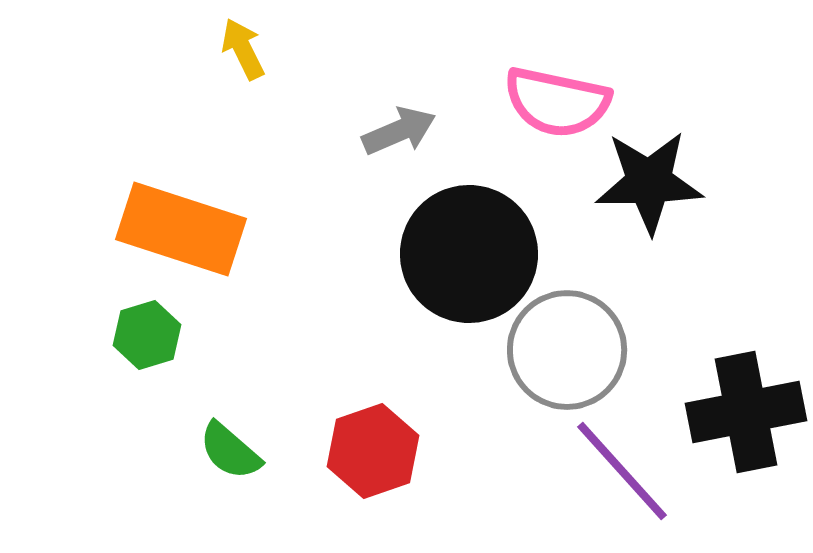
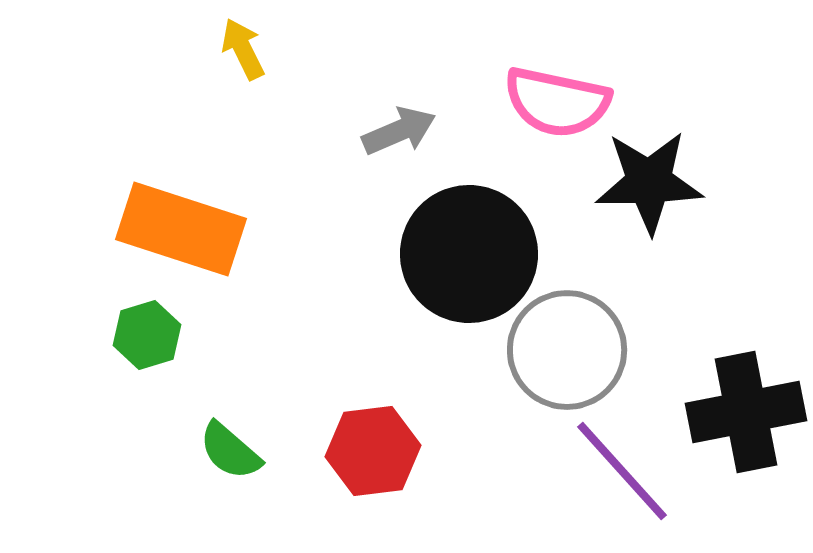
red hexagon: rotated 12 degrees clockwise
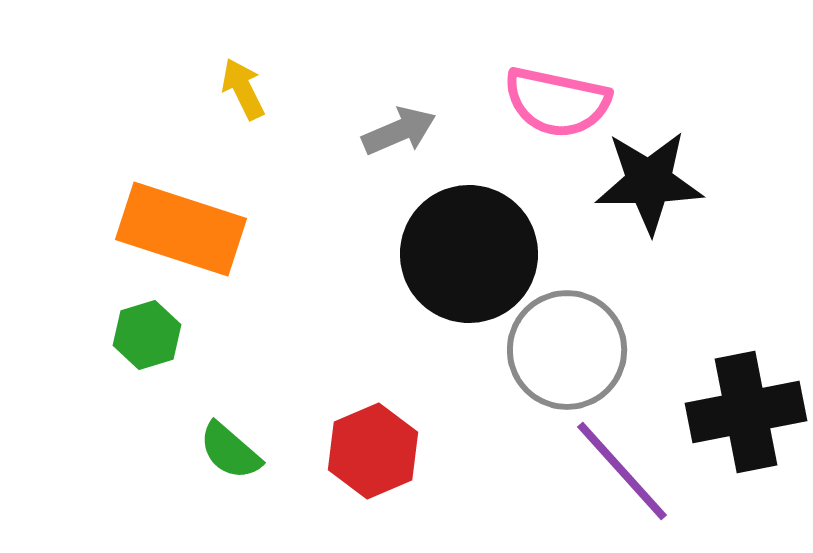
yellow arrow: moved 40 px down
red hexagon: rotated 16 degrees counterclockwise
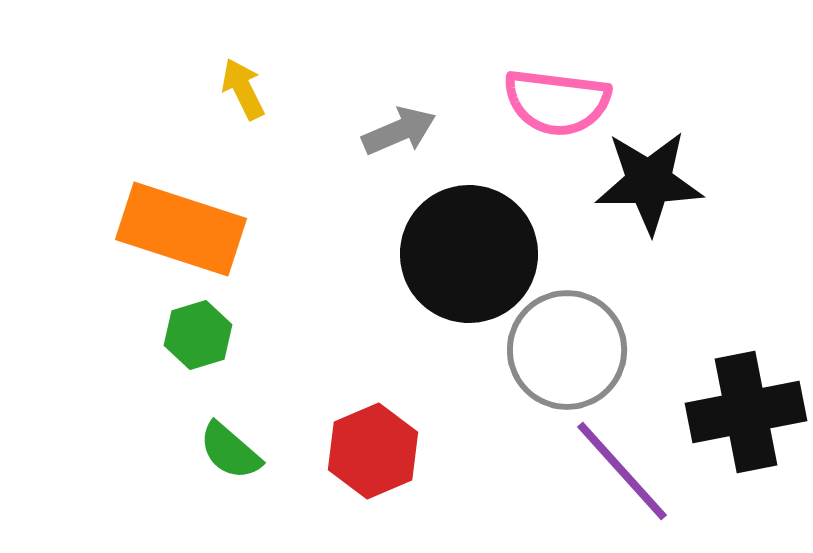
pink semicircle: rotated 5 degrees counterclockwise
green hexagon: moved 51 px right
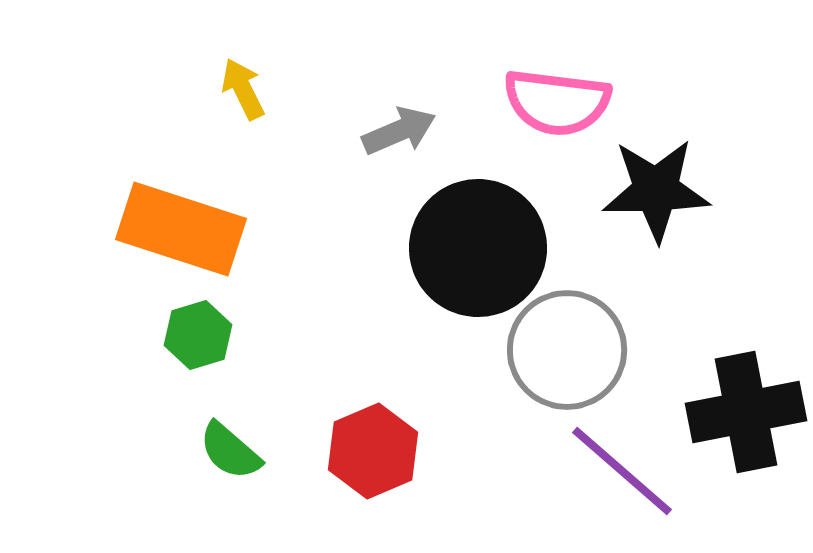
black star: moved 7 px right, 8 px down
black circle: moved 9 px right, 6 px up
purple line: rotated 7 degrees counterclockwise
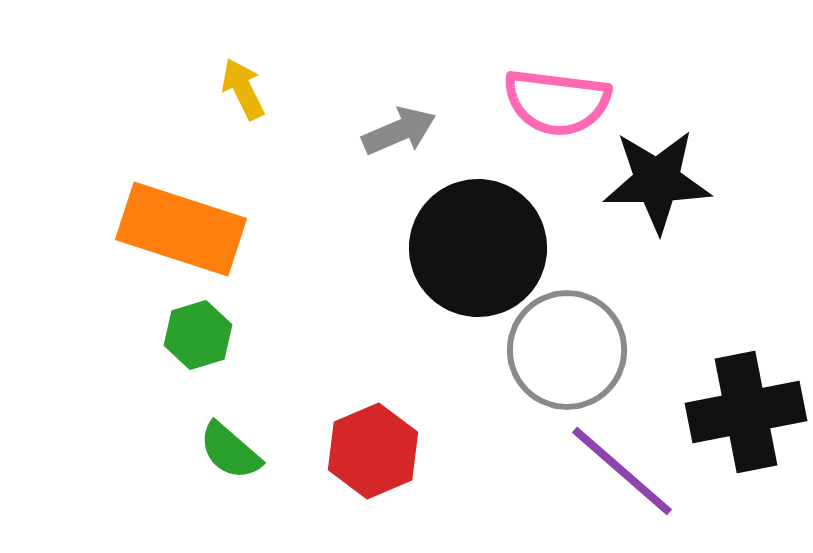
black star: moved 1 px right, 9 px up
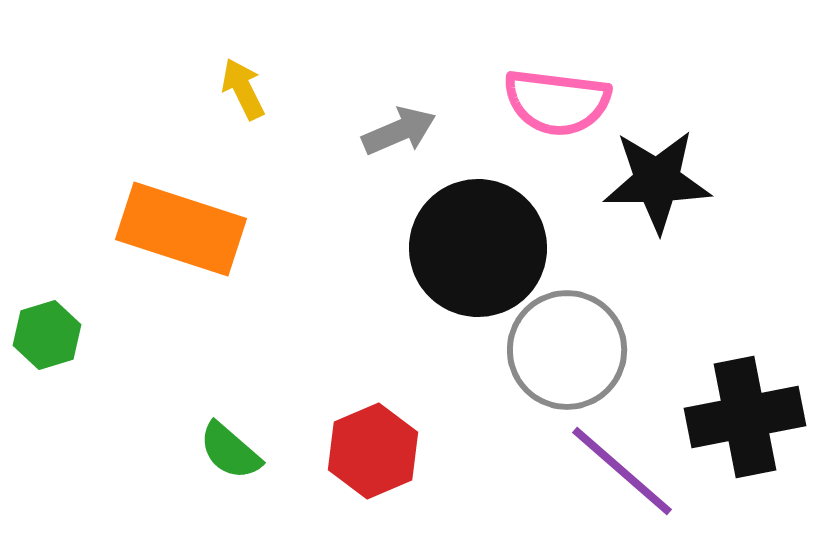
green hexagon: moved 151 px left
black cross: moved 1 px left, 5 px down
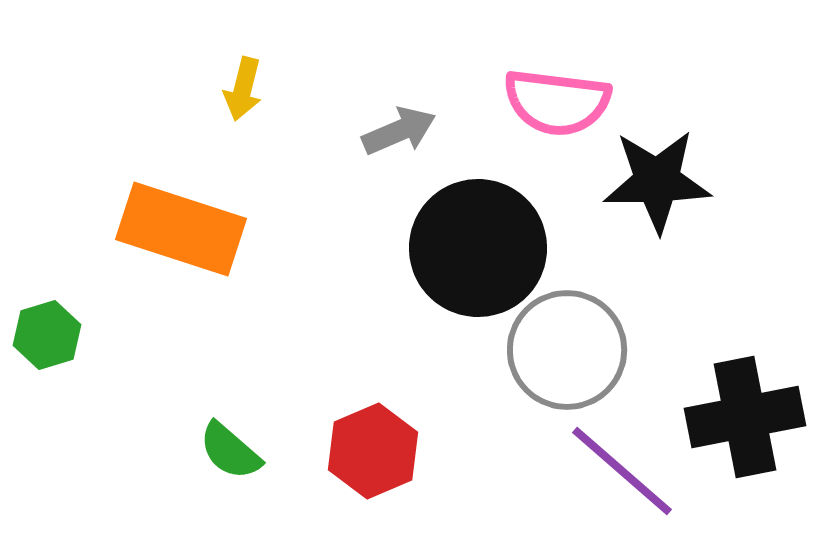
yellow arrow: rotated 140 degrees counterclockwise
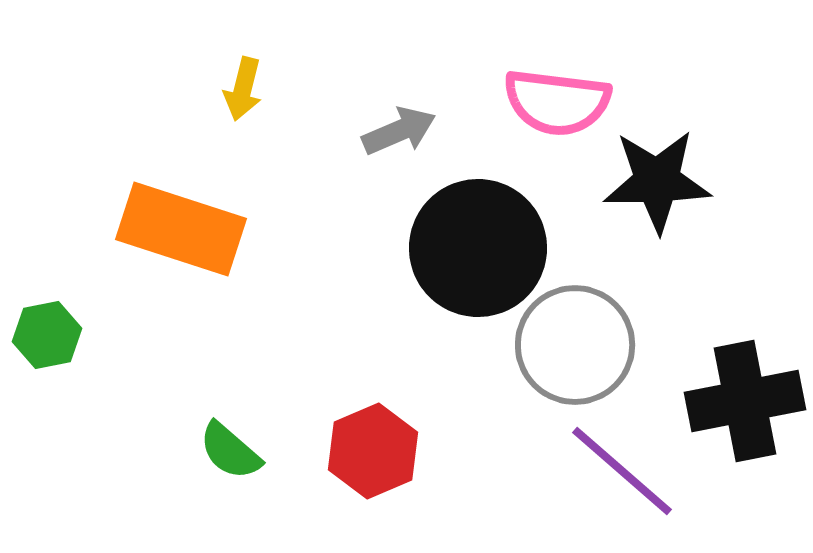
green hexagon: rotated 6 degrees clockwise
gray circle: moved 8 px right, 5 px up
black cross: moved 16 px up
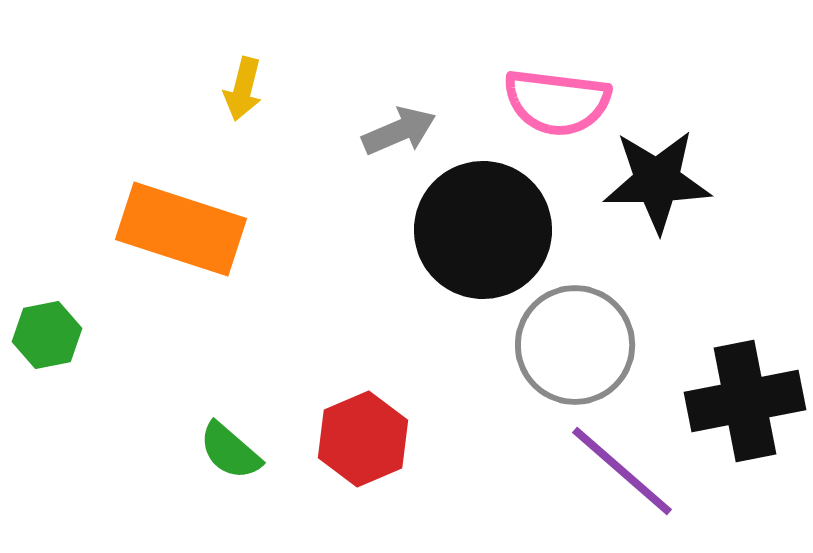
black circle: moved 5 px right, 18 px up
red hexagon: moved 10 px left, 12 px up
